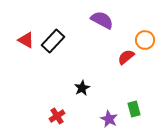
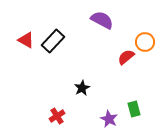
orange circle: moved 2 px down
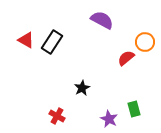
black rectangle: moved 1 px left, 1 px down; rotated 10 degrees counterclockwise
red semicircle: moved 1 px down
red cross: rotated 28 degrees counterclockwise
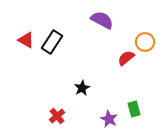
red cross: rotated 21 degrees clockwise
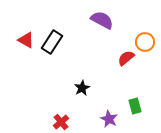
green rectangle: moved 1 px right, 3 px up
red cross: moved 4 px right, 6 px down
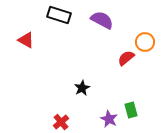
black rectangle: moved 7 px right, 27 px up; rotated 75 degrees clockwise
green rectangle: moved 4 px left, 4 px down
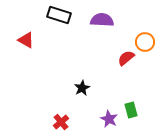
purple semicircle: rotated 25 degrees counterclockwise
